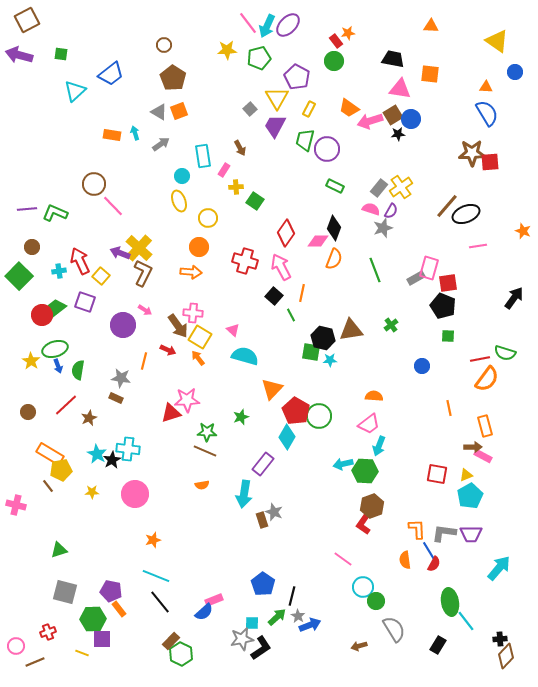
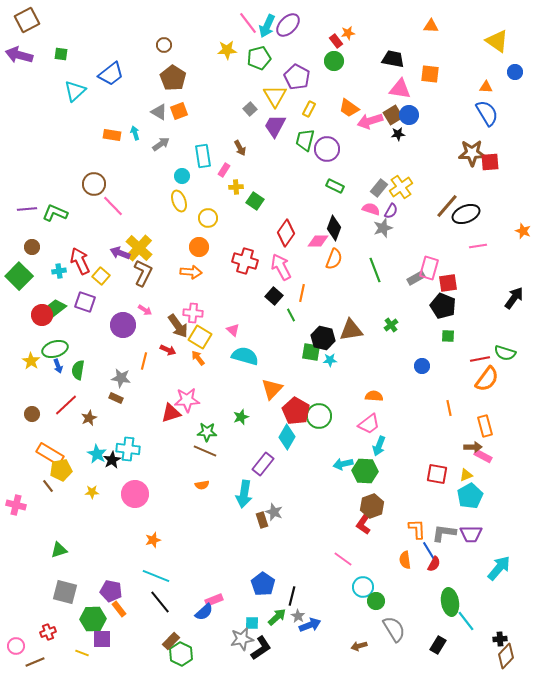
yellow triangle at (277, 98): moved 2 px left, 2 px up
blue circle at (411, 119): moved 2 px left, 4 px up
brown circle at (28, 412): moved 4 px right, 2 px down
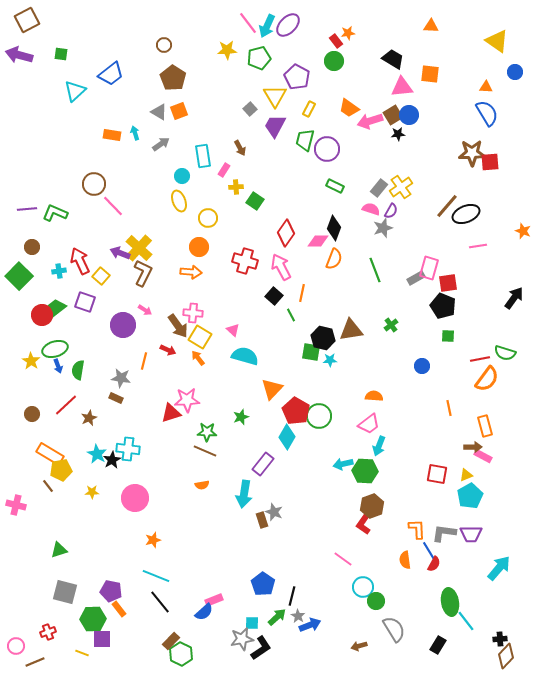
black trapezoid at (393, 59): rotated 20 degrees clockwise
pink triangle at (400, 89): moved 2 px right, 2 px up; rotated 15 degrees counterclockwise
pink circle at (135, 494): moved 4 px down
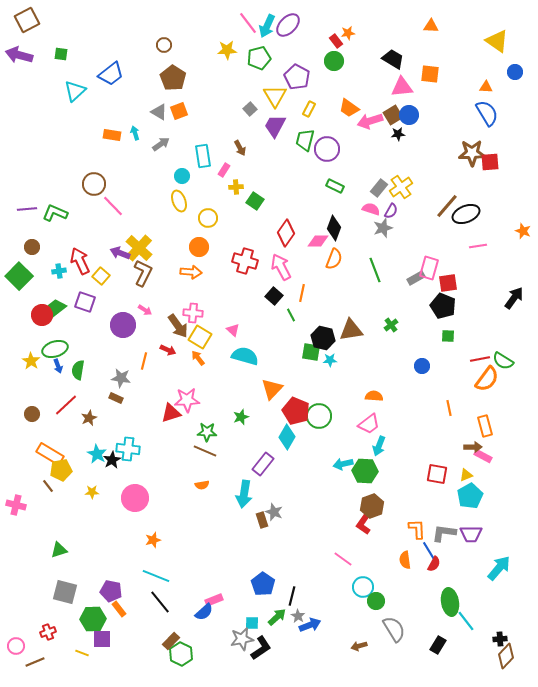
green semicircle at (505, 353): moved 2 px left, 8 px down; rotated 15 degrees clockwise
red pentagon at (296, 411): rotated 8 degrees counterclockwise
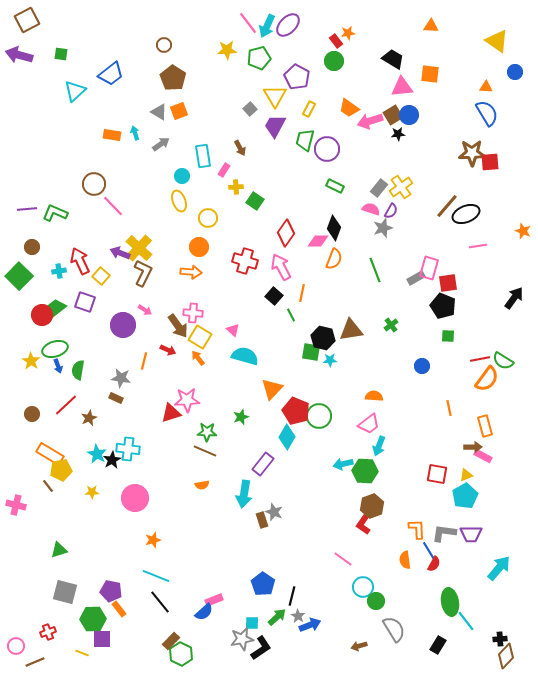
cyan pentagon at (470, 496): moved 5 px left
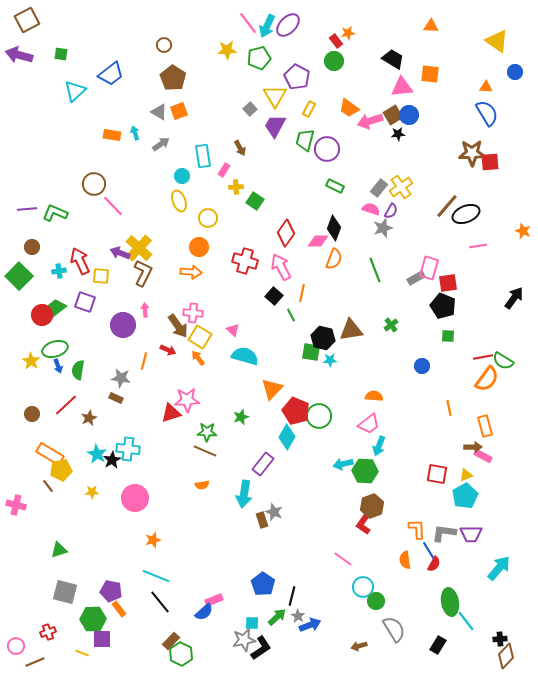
yellow square at (101, 276): rotated 36 degrees counterclockwise
pink arrow at (145, 310): rotated 128 degrees counterclockwise
red line at (480, 359): moved 3 px right, 2 px up
gray star at (242, 639): moved 2 px right, 1 px down
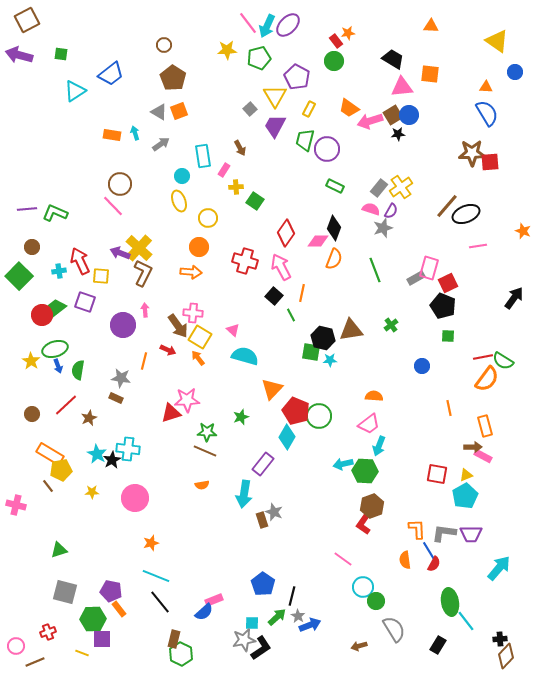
cyan triangle at (75, 91): rotated 10 degrees clockwise
brown circle at (94, 184): moved 26 px right
red square at (448, 283): rotated 18 degrees counterclockwise
orange star at (153, 540): moved 2 px left, 3 px down
brown rectangle at (171, 641): moved 3 px right, 2 px up; rotated 30 degrees counterclockwise
